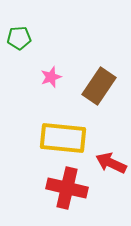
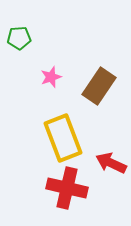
yellow rectangle: rotated 63 degrees clockwise
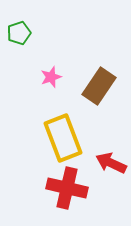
green pentagon: moved 5 px up; rotated 15 degrees counterclockwise
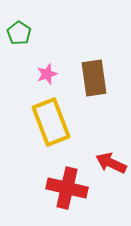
green pentagon: rotated 20 degrees counterclockwise
pink star: moved 4 px left, 3 px up
brown rectangle: moved 5 px left, 8 px up; rotated 42 degrees counterclockwise
yellow rectangle: moved 12 px left, 16 px up
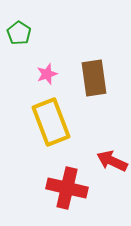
red arrow: moved 1 px right, 2 px up
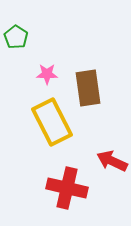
green pentagon: moved 3 px left, 4 px down
pink star: rotated 20 degrees clockwise
brown rectangle: moved 6 px left, 10 px down
yellow rectangle: moved 1 px right; rotated 6 degrees counterclockwise
